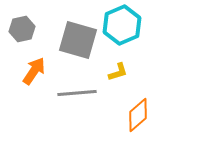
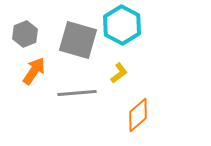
cyan hexagon: rotated 9 degrees counterclockwise
gray hexagon: moved 3 px right, 5 px down; rotated 10 degrees counterclockwise
yellow L-shape: moved 1 px right, 1 px down; rotated 20 degrees counterclockwise
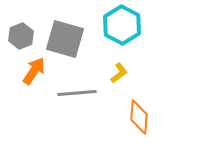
gray hexagon: moved 4 px left, 2 px down
gray square: moved 13 px left, 1 px up
orange diamond: moved 1 px right, 2 px down; rotated 44 degrees counterclockwise
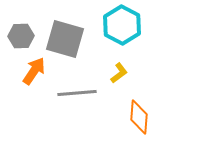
gray hexagon: rotated 20 degrees clockwise
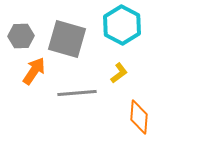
gray square: moved 2 px right
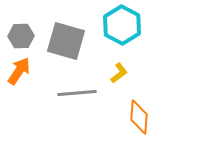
gray square: moved 1 px left, 2 px down
orange arrow: moved 15 px left
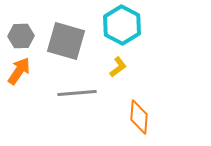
yellow L-shape: moved 1 px left, 6 px up
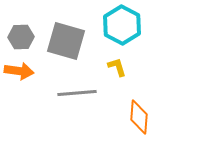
gray hexagon: moved 1 px down
yellow L-shape: moved 1 px left; rotated 70 degrees counterclockwise
orange arrow: rotated 64 degrees clockwise
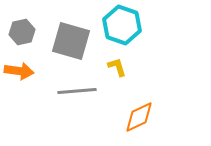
cyan hexagon: rotated 9 degrees counterclockwise
gray hexagon: moved 1 px right, 5 px up; rotated 10 degrees counterclockwise
gray square: moved 5 px right
gray line: moved 2 px up
orange diamond: rotated 60 degrees clockwise
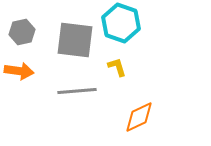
cyan hexagon: moved 1 px left, 2 px up
gray square: moved 4 px right, 1 px up; rotated 9 degrees counterclockwise
